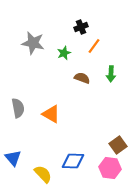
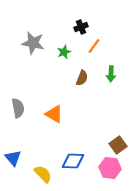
green star: moved 1 px up
brown semicircle: rotated 91 degrees clockwise
orange triangle: moved 3 px right
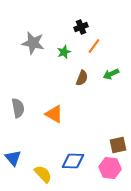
green arrow: rotated 63 degrees clockwise
brown square: rotated 24 degrees clockwise
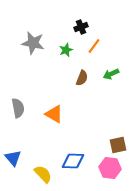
green star: moved 2 px right, 2 px up
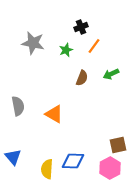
gray semicircle: moved 2 px up
blue triangle: moved 1 px up
pink hexagon: rotated 25 degrees clockwise
yellow semicircle: moved 4 px right, 5 px up; rotated 132 degrees counterclockwise
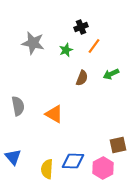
pink hexagon: moved 7 px left
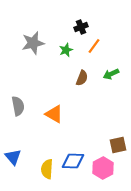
gray star: rotated 25 degrees counterclockwise
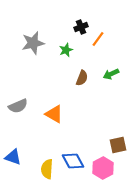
orange line: moved 4 px right, 7 px up
gray semicircle: rotated 78 degrees clockwise
blue triangle: rotated 30 degrees counterclockwise
blue diamond: rotated 60 degrees clockwise
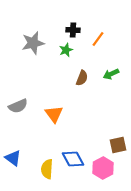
black cross: moved 8 px left, 3 px down; rotated 24 degrees clockwise
orange triangle: rotated 24 degrees clockwise
blue triangle: moved 1 px down; rotated 18 degrees clockwise
blue diamond: moved 2 px up
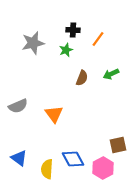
blue triangle: moved 6 px right
